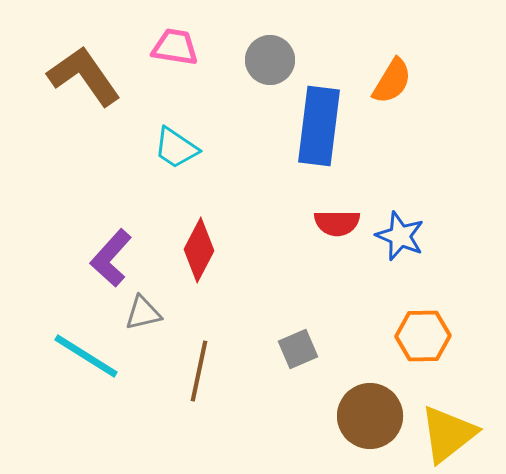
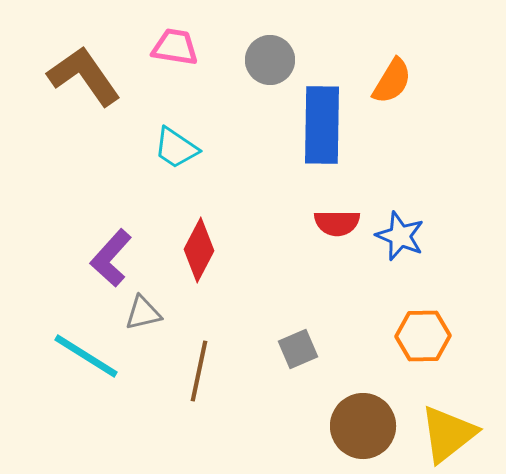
blue rectangle: moved 3 px right, 1 px up; rotated 6 degrees counterclockwise
brown circle: moved 7 px left, 10 px down
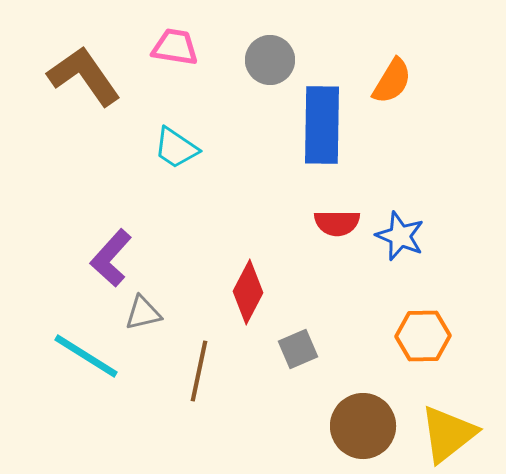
red diamond: moved 49 px right, 42 px down
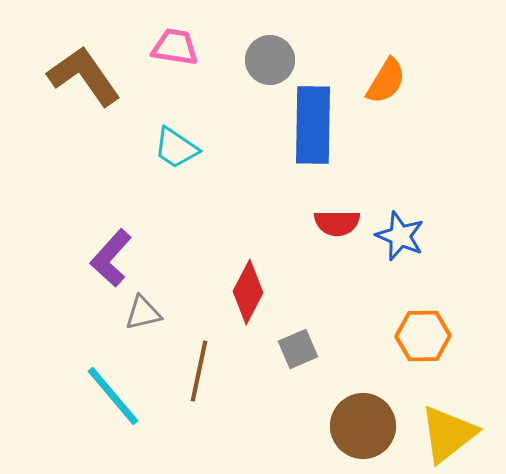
orange semicircle: moved 6 px left
blue rectangle: moved 9 px left
cyan line: moved 27 px right, 40 px down; rotated 18 degrees clockwise
